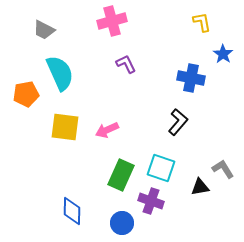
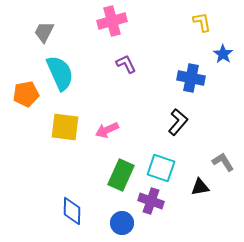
gray trapezoid: moved 2 px down; rotated 90 degrees clockwise
gray L-shape: moved 7 px up
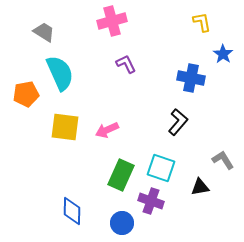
gray trapezoid: rotated 95 degrees clockwise
gray L-shape: moved 2 px up
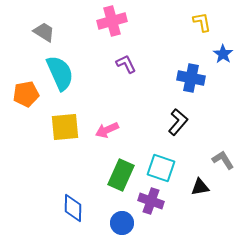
yellow square: rotated 12 degrees counterclockwise
blue diamond: moved 1 px right, 3 px up
